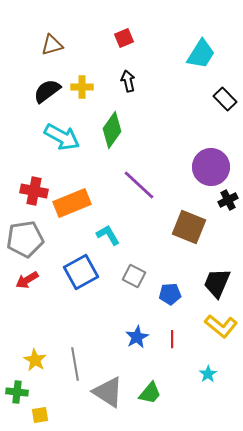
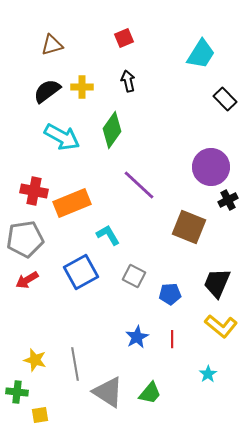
yellow star: rotated 15 degrees counterclockwise
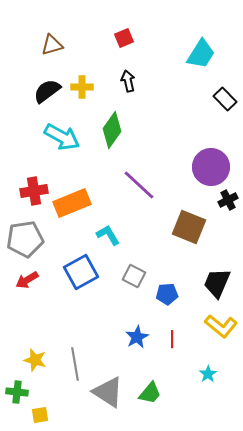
red cross: rotated 20 degrees counterclockwise
blue pentagon: moved 3 px left
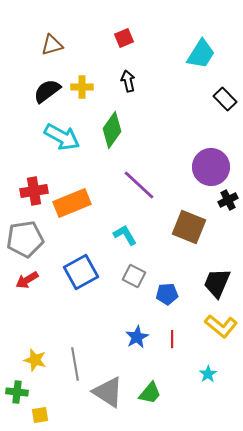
cyan L-shape: moved 17 px right
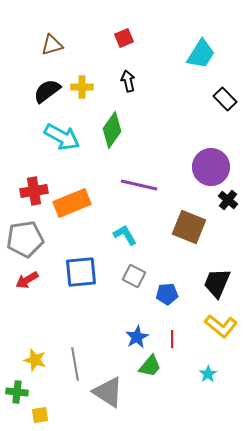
purple line: rotated 30 degrees counterclockwise
black cross: rotated 24 degrees counterclockwise
blue square: rotated 24 degrees clockwise
green trapezoid: moved 27 px up
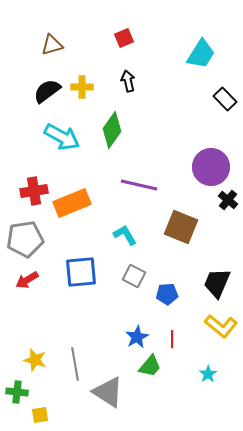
brown square: moved 8 px left
